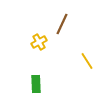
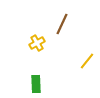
yellow cross: moved 2 px left, 1 px down
yellow line: rotated 72 degrees clockwise
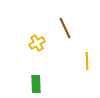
brown line: moved 3 px right, 4 px down; rotated 50 degrees counterclockwise
yellow line: rotated 42 degrees counterclockwise
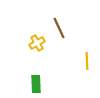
brown line: moved 6 px left
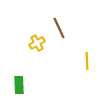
green rectangle: moved 17 px left, 1 px down
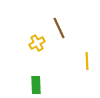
green rectangle: moved 17 px right
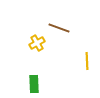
brown line: rotated 45 degrees counterclockwise
green rectangle: moved 2 px left, 1 px up
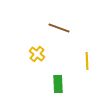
yellow cross: moved 11 px down; rotated 21 degrees counterclockwise
green rectangle: moved 24 px right
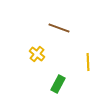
yellow line: moved 1 px right, 1 px down
green rectangle: rotated 30 degrees clockwise
